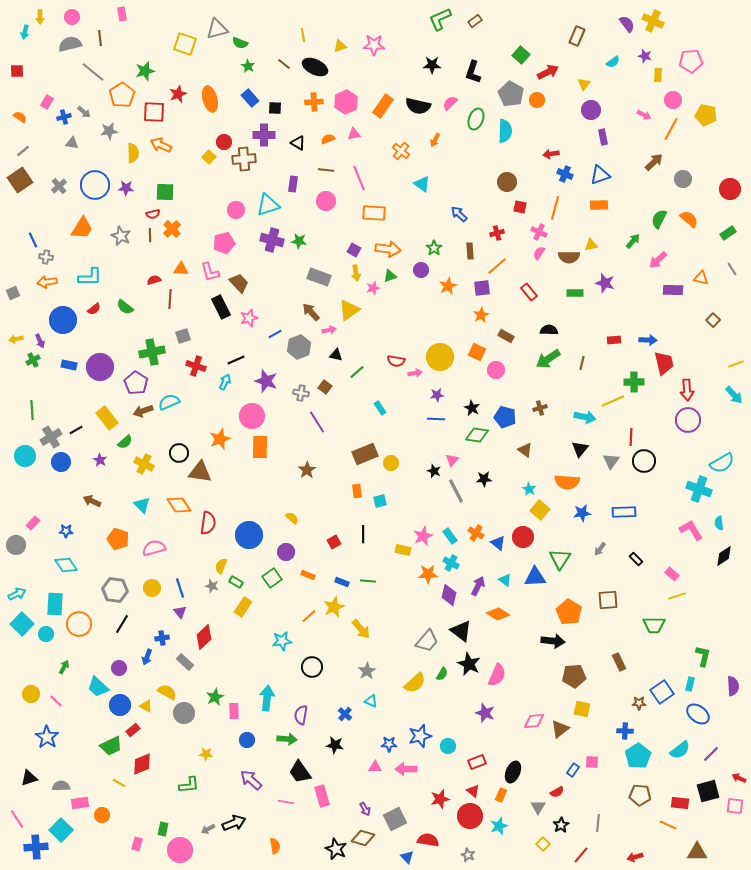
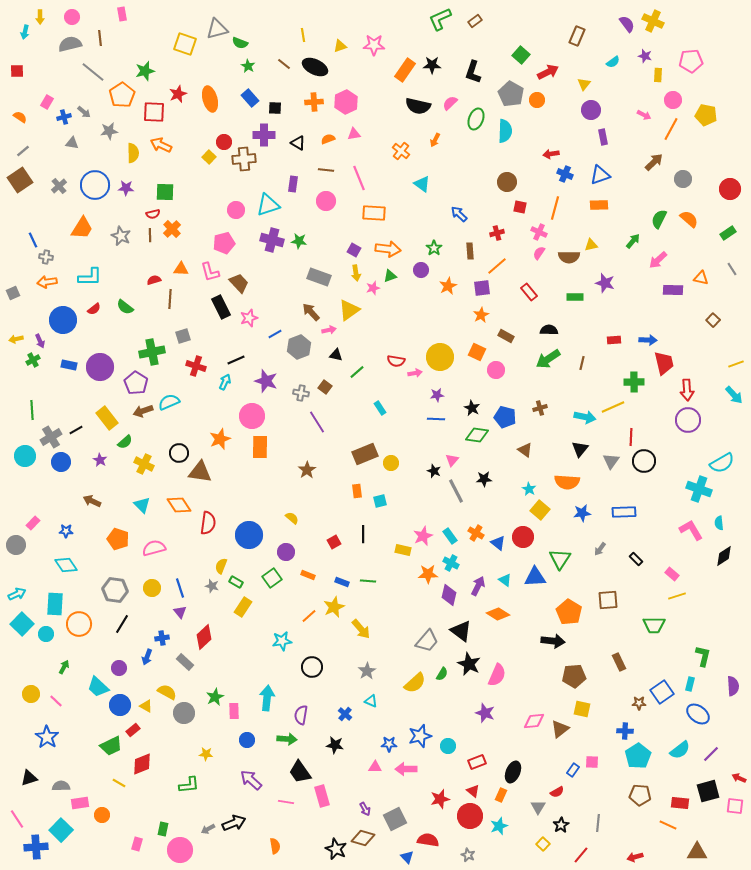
orange rectangle at (383, 106): moved 22 px right, 36 px up
green rectangle at (575, 293): moved 4 px down
yellow line at (613, 401): moved 6 px down
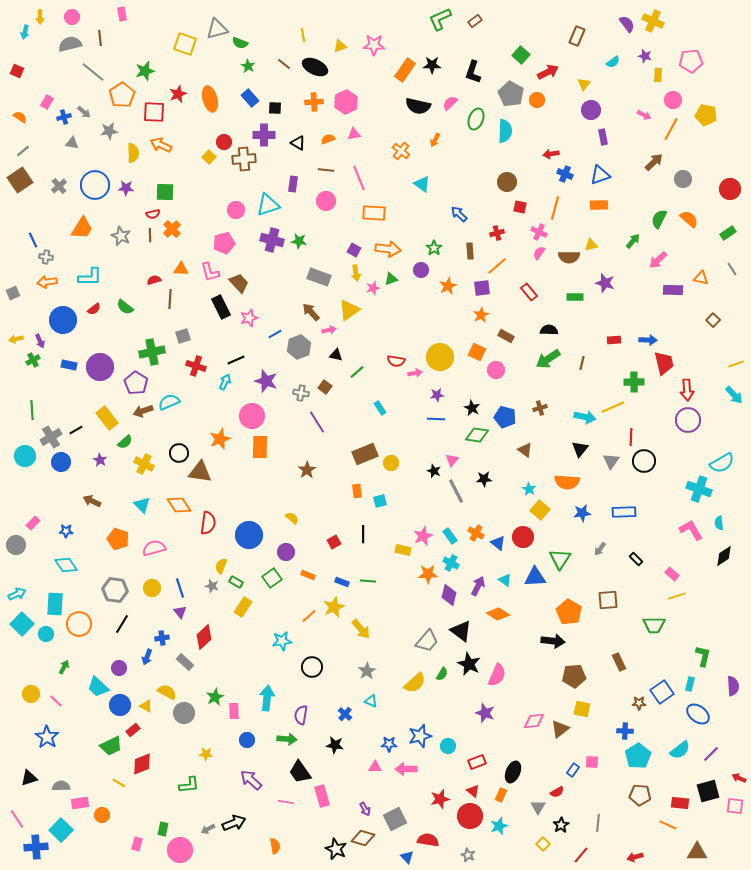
red square at (17, 71): rotated 24 degrees clockwise
green triangle at (390, 276): moved 1 px right, 3 px down
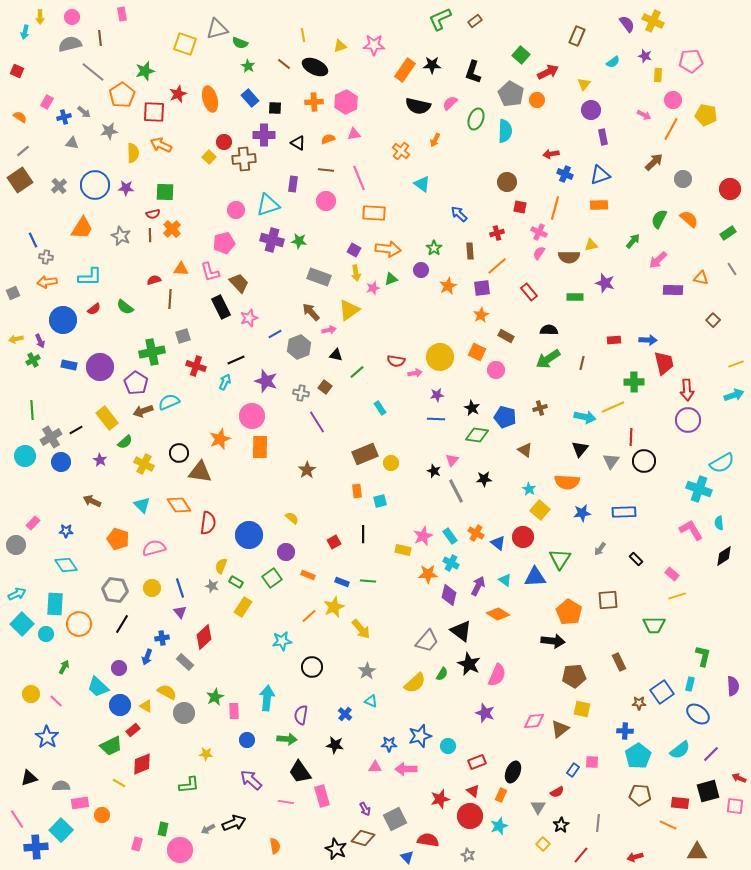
cyan arrow at (734, 395): rotated 66 degrees counterclockwise
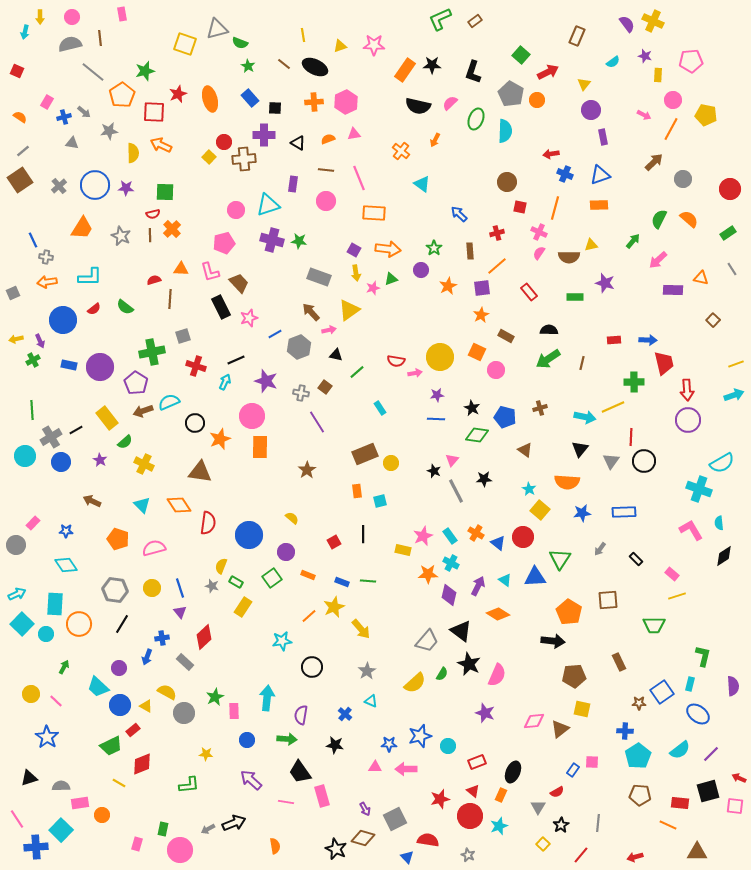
black circle at (179, 453): moved 16 px right, 30 px up
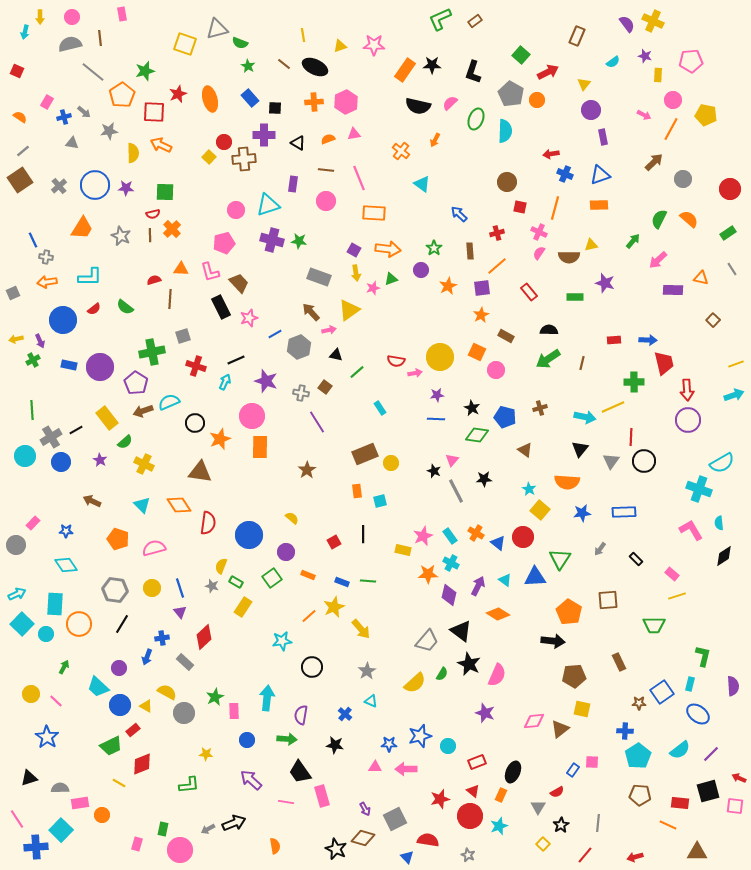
gray semicircle at (61, 786): moved 1 px left, 2 px down
red line at (581, 855): moved 4 px right
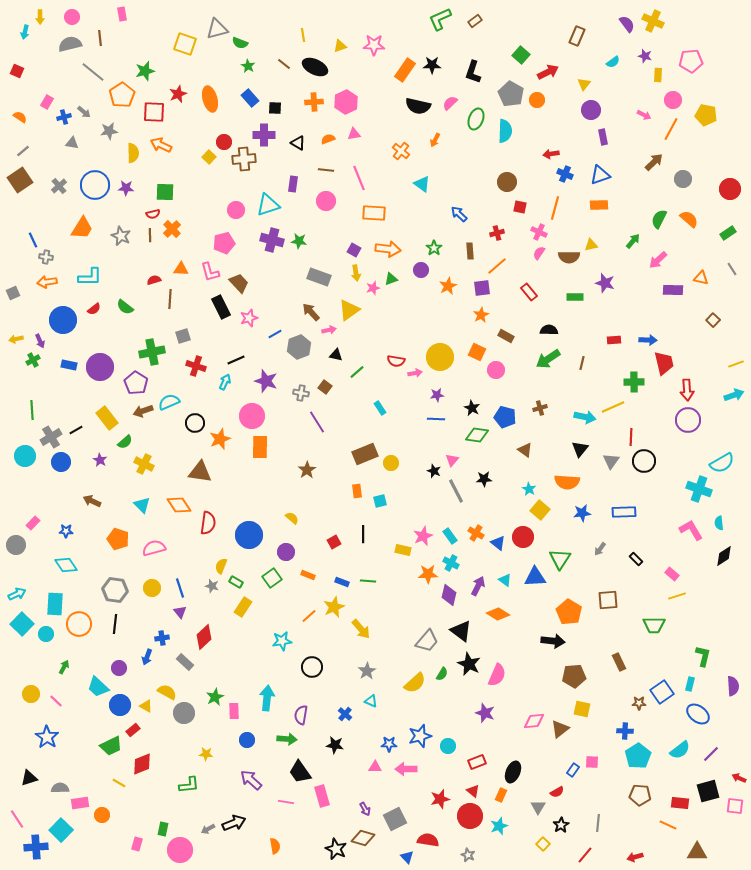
black line at (122, 624): moved 7 px left; rotated 24 degrees counterclockwise
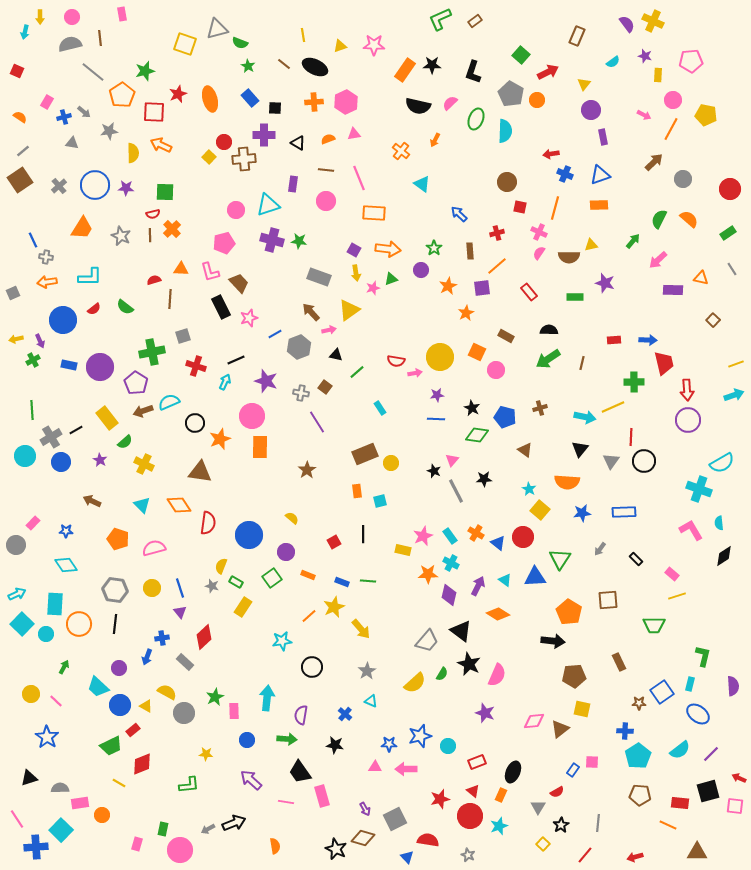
orange star at (481, 315): moved 15 px left, 2 px up
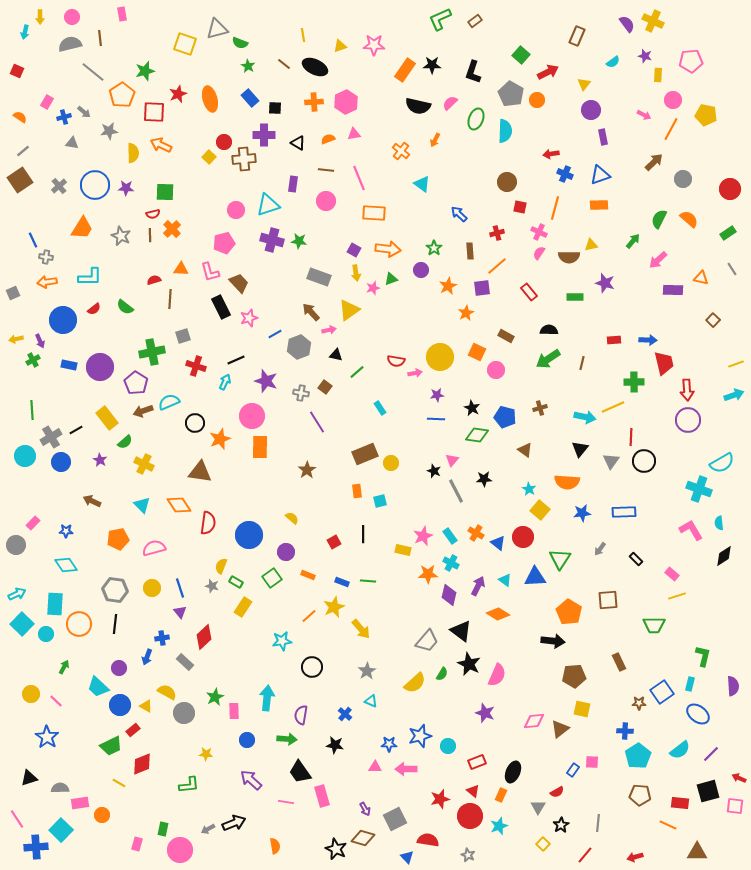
orange pentagon at (118, 539): rotated 30 degrees counterclockwise
